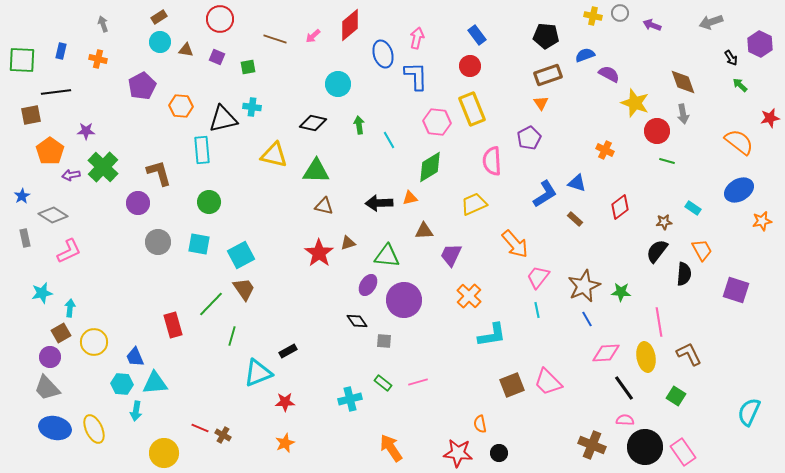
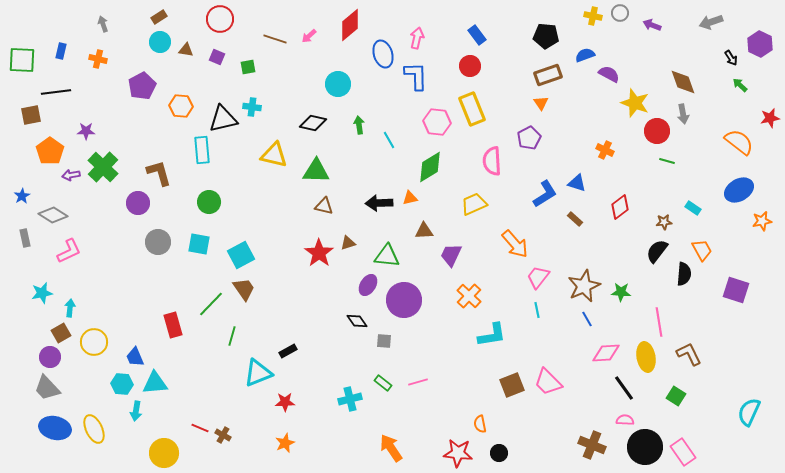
pink arrow at (313, 36): moved 4 px left
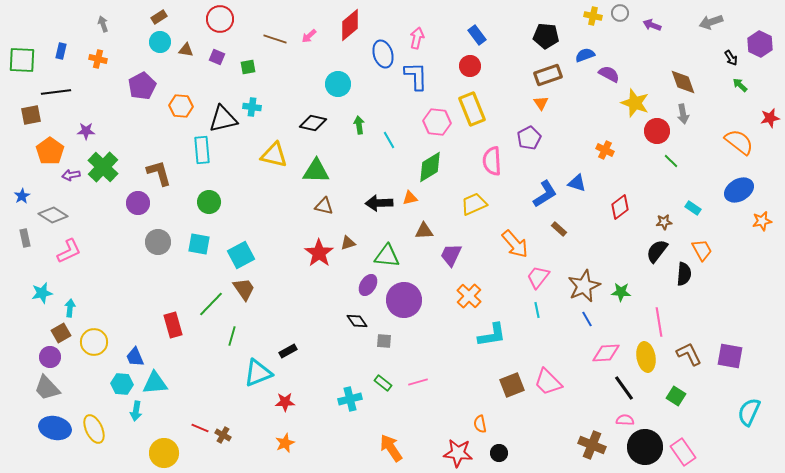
green line at (667, 161): moved 4 px right; rotated 28 degrees clockwise
brown rectangle at (575, 219): moved 16 px left, 10 px down
purple square at (736, 290): moved 6 px left, 66 px down; rotated 8 degrees counterclockwise
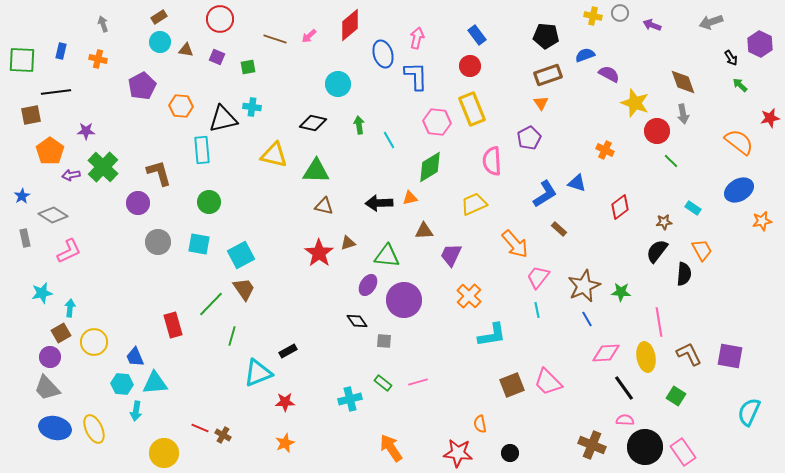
black circle at (499, 453): moved 11 px right
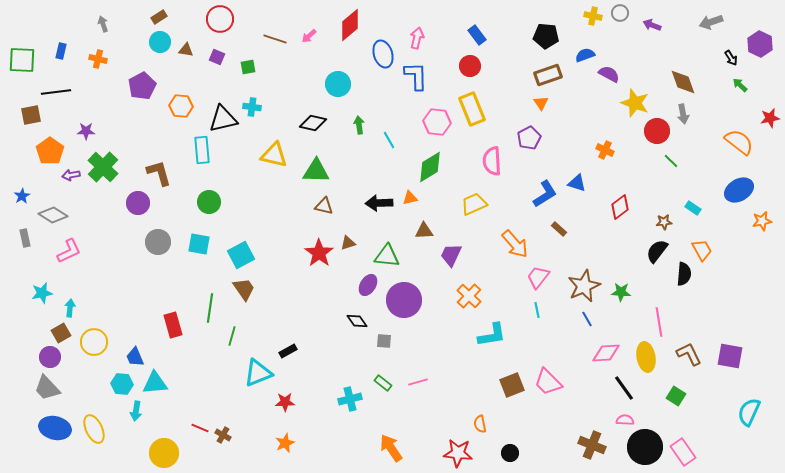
green line at (211, 304): moved 1 px left, 4 px down; rotated 36 degrees counterclockwise
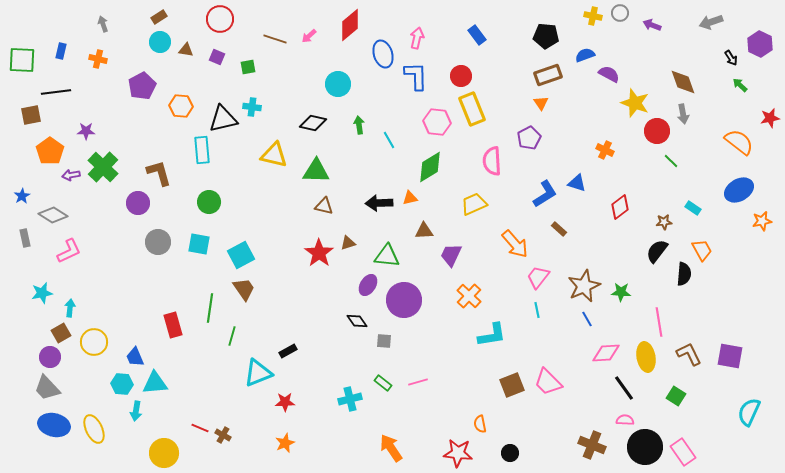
red circle at (470, 66): moved 9 px left, 10 px down
blue ellipse at (55, 428): moved 1 px left, 3 px up
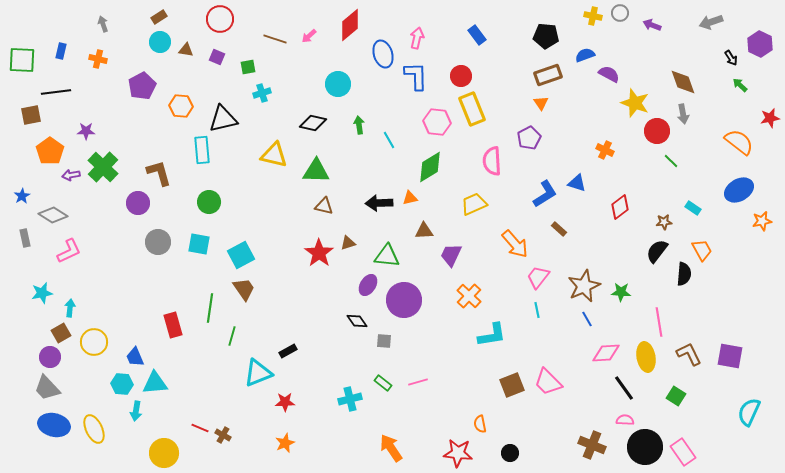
cyan cross at (252, 107): moved 10 px right, 14 px up; rotated 24 degrees counterclockwise
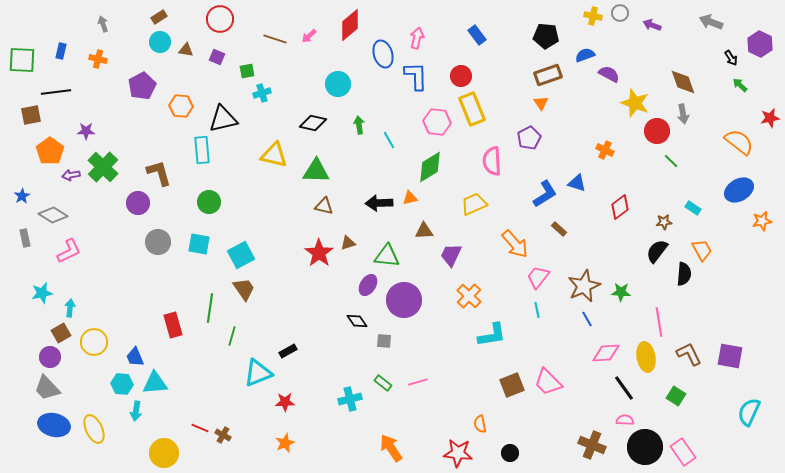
gray arrow at (711, 22): rotated 40 degrees clockwise
green square at (248, 67): moved 1 px left, 4 px down
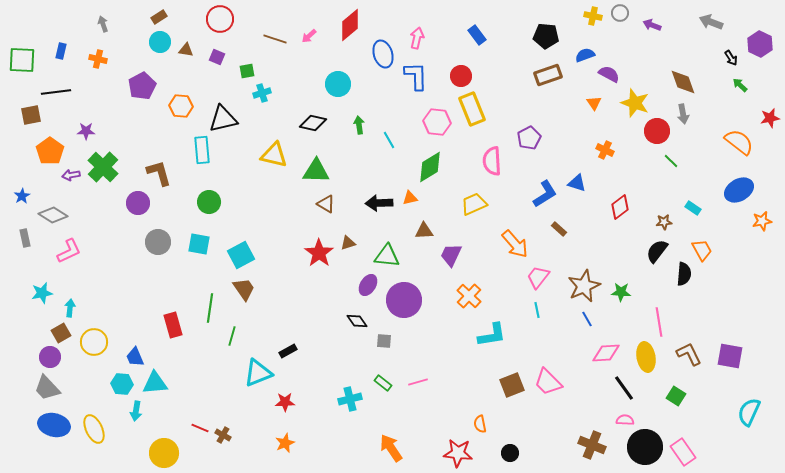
orange triangle at (541, 103): moved 53 px right
brown triangle at (324, 206): moved 2 px right, 2 px up; rotated 18 degrees clockwise
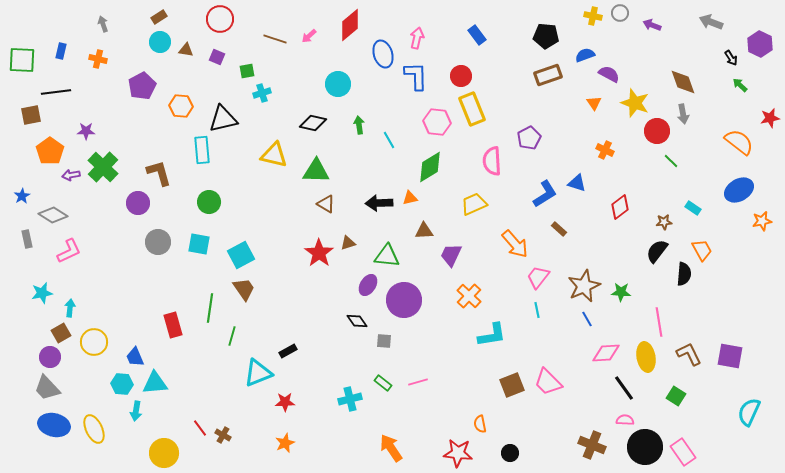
gray rectangle at (25, 238): moved 2 px right, 1 px down
red line at (200, 428): rotated 30 degrees clockwise
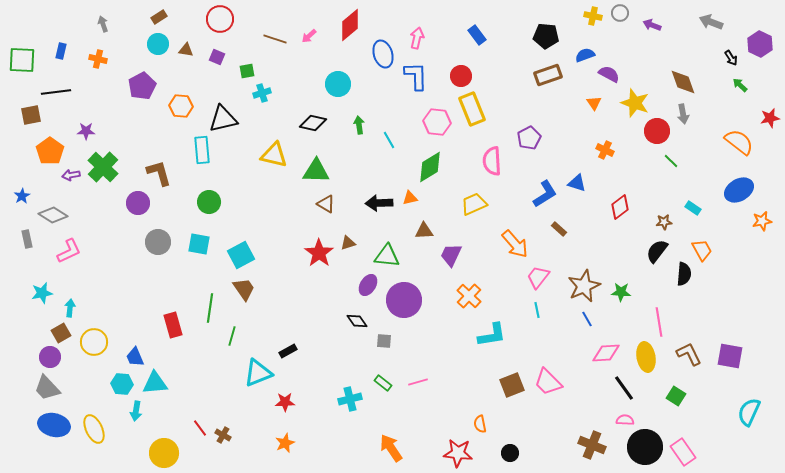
cyan circle at (160, 42): moved 2 px left, 2 px down
